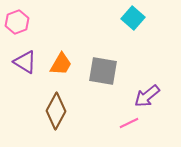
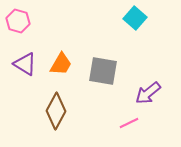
cyan square: moved 2 px right
pink hexagon: moved 1 px right, 1 px up; rotated 25 degrees counterclockwise
purple triangle: moved 2 px down
purple arrow: moved 1 px right, 3 px up
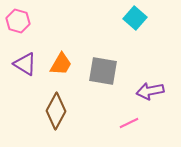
purple arrow: moved 2 px right, 2 px up; rotated 28 degrees clockwise
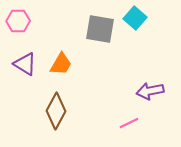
pink hexagon: rotated 15 degrees counterclockwise
gray square: moved 3 px left, 42 px up
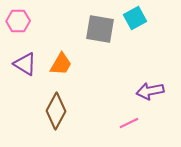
cyan square: rotated 20 degrees clockwise
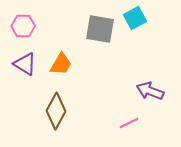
pink hexagon: moved 5 px right, 5 px down
purple arrow: rotated 32 degrees clockwise
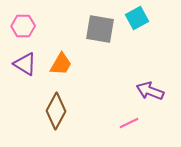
cyan square: moved 2 px right
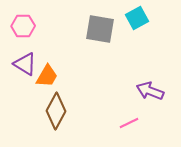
orange trapezoid: moved 14 px left, 12 px down
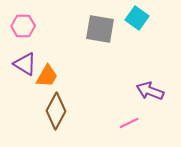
cyan square: rotated 25 degrees counterclockwise
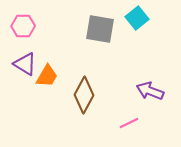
cyan square: rotated 15 degrees clockwise
brown diamond: moved 28 px right, 16 px up
